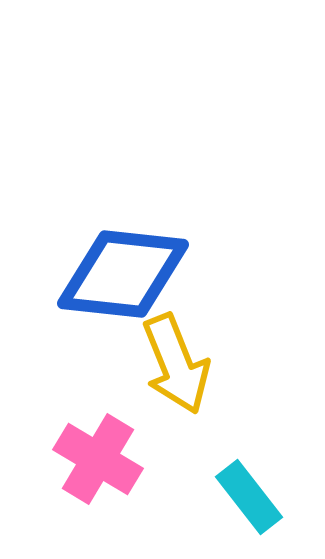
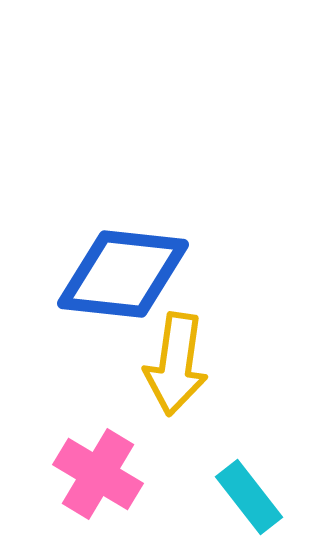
yellow arrow: rotated 30 degrees clockwise
pink cross: moved 15 px down
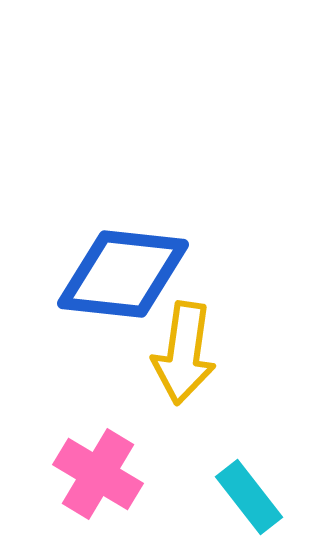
yellow arrow: moved 8 px right, 11 px up
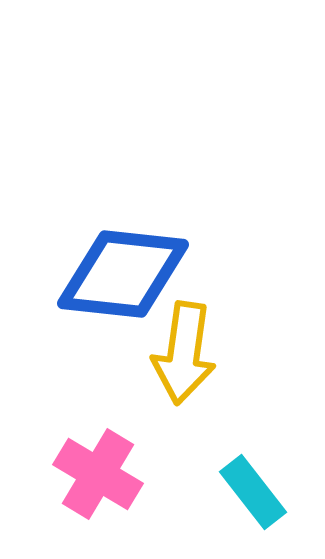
cyan rectangle: moved 4 px right, 5 px up
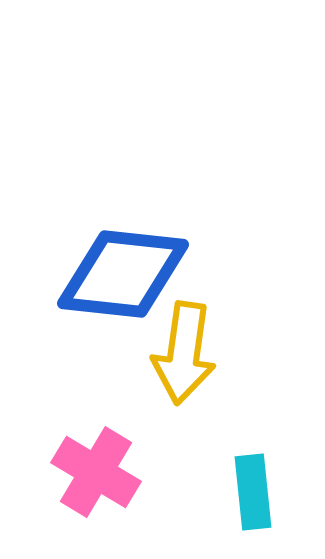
pink cross: moved 2 px left, 2 px up
cyan rectangle: rotated 32 degrees clockwise
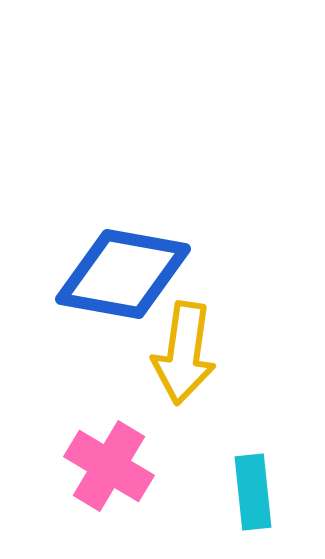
blue diamond: rotated 4 degrees clockwise
pink cross: moved 13 px right, 6 px up
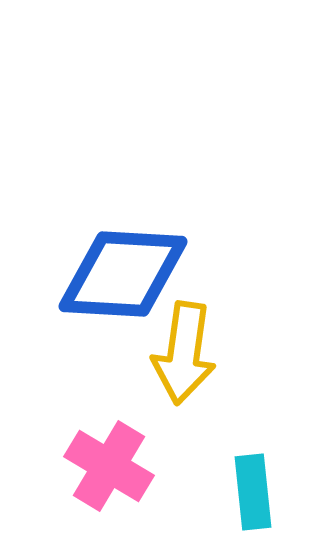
blue diamond: rotated 7 degrees counterclockwise
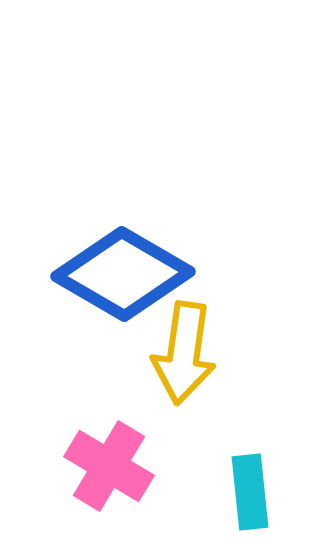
blue diamond: rotated 27 degrees clockwise
cyan rectangle: moved 3 px left
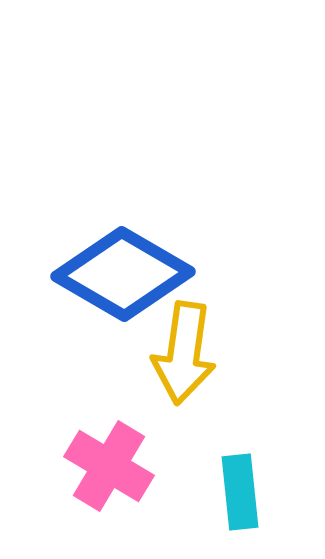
cyan rectangle: moved 10 px left
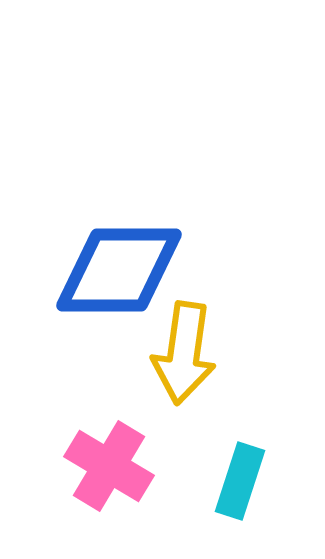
blue diamond: moved 4 px left, 4 px up; rotated 30 degrees counterclockwise
cyan rectangle: moved 11 px up; rotated 24 degrees clockwise
